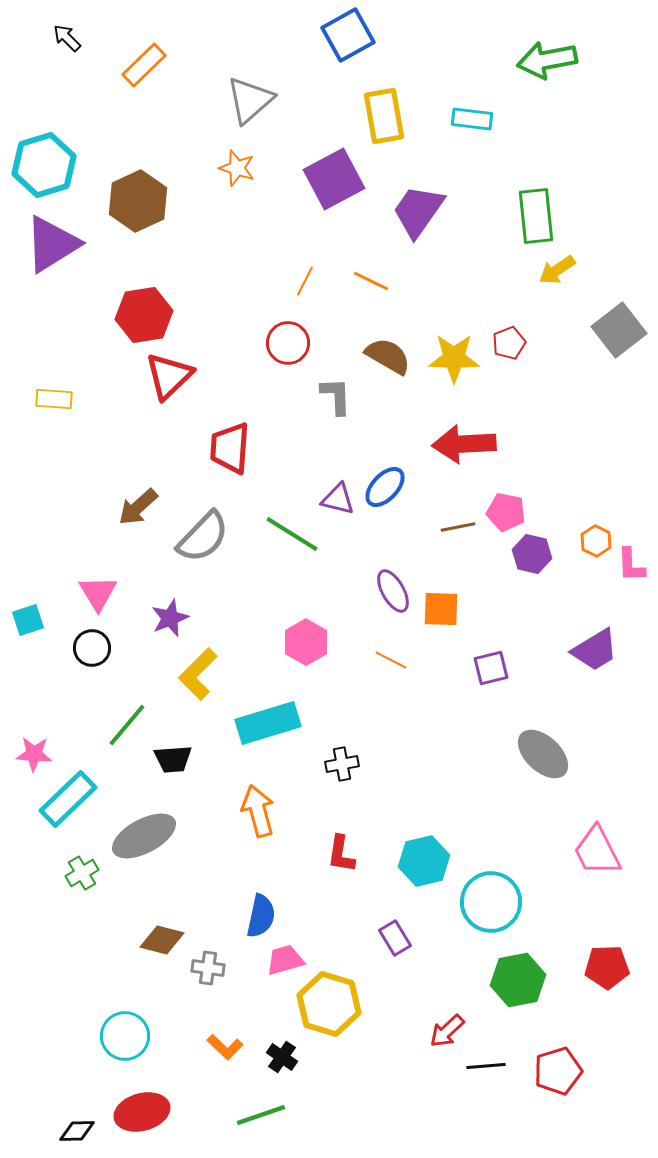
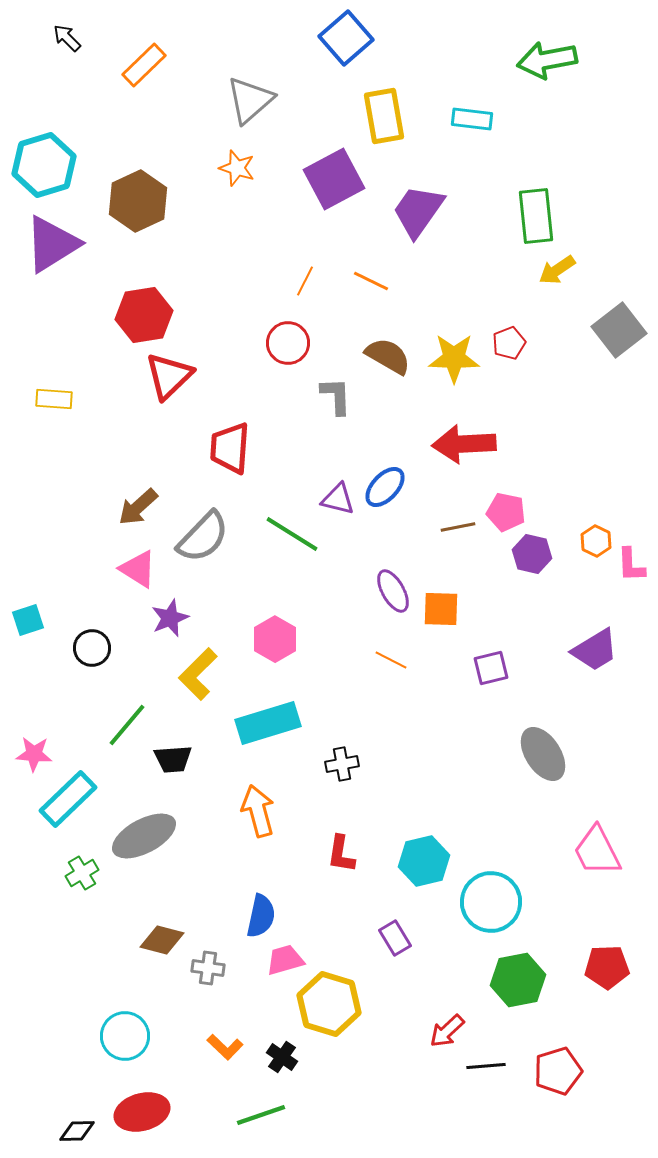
blue square at (348, 35): moved 2 px left, 3 px down; rotated 12 degrees counterclockwise
pink triangle at (98, 593): moved 40 px right, 24 px up; rotated 27 degrees counterclockwise
pink hexagon at (306, 642): moved 31 px left, 3 px up
gray ellipse at (543, 754): rotated 14 degrees clockwise
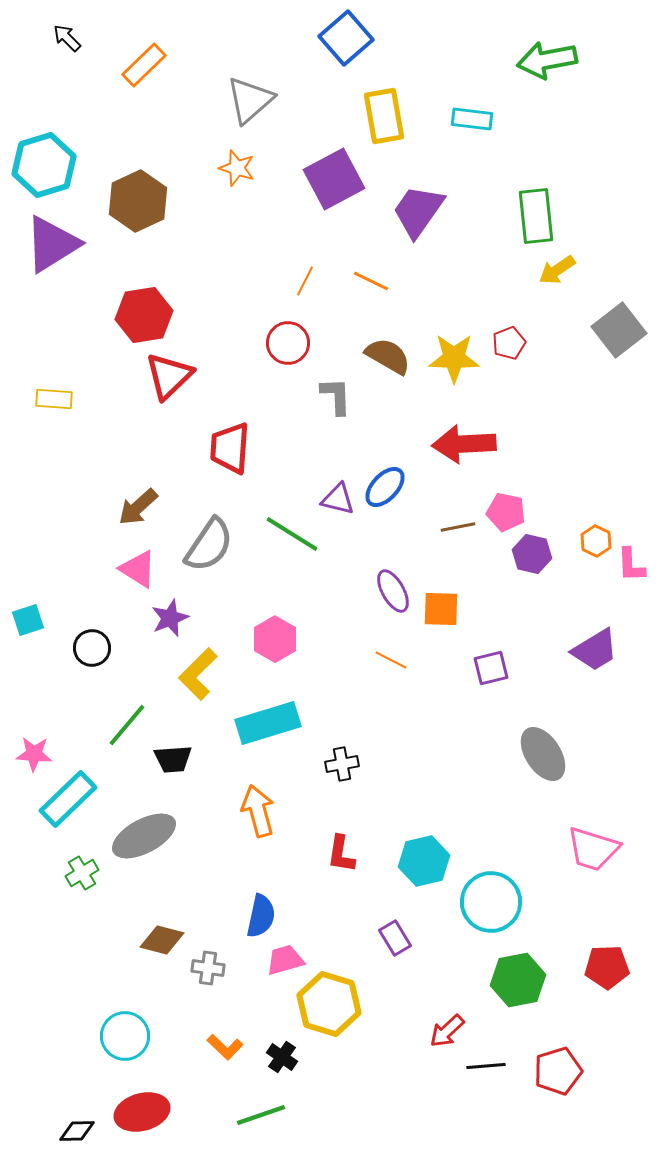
gray semicircle at (203, 537): moved 6 px right, 8 px down; rotated 10 degrees counterclockwise
pink trapezoid at (597, 851): moved 4 px left, 2 px up; rotated 46 degrees counterclockwise
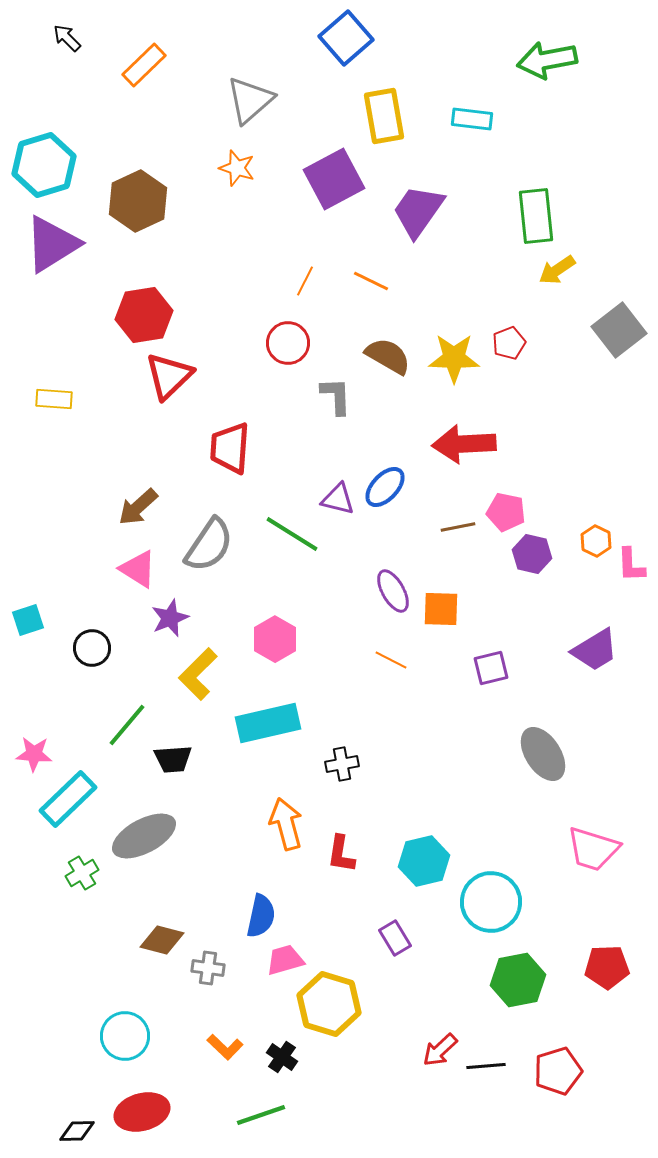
cyan rectangle at (268, 723): rotated 4 degrees clockwise
orange arrow at (258, 811): moved 28 px right, 13 px down
red arrow at (447, 1031): moved 7 px left, 19 px down
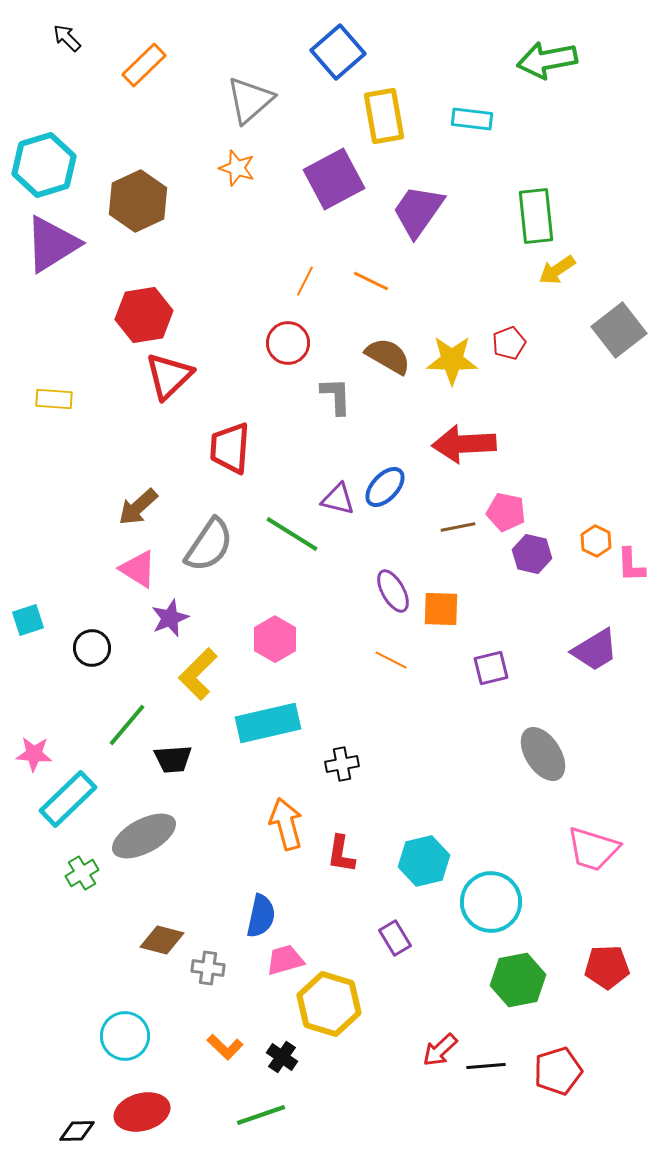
blue square at (346, 38): moved 8 px left, 14 px down
yellow star at (454, 358): moved 2 px left, 2 px down
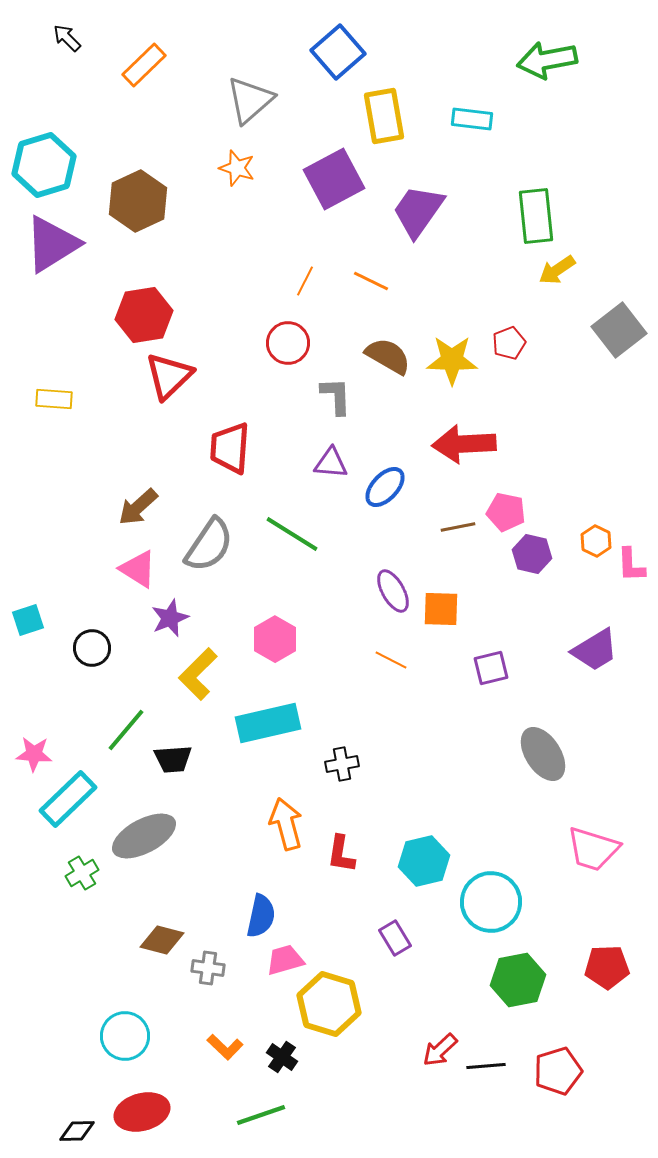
purple triangle at (338, 499): moved 7 px left, 36 px up; rotated 9 degrees counterclockwise
green line at (127, 725): moved 1 px left, 5 px down
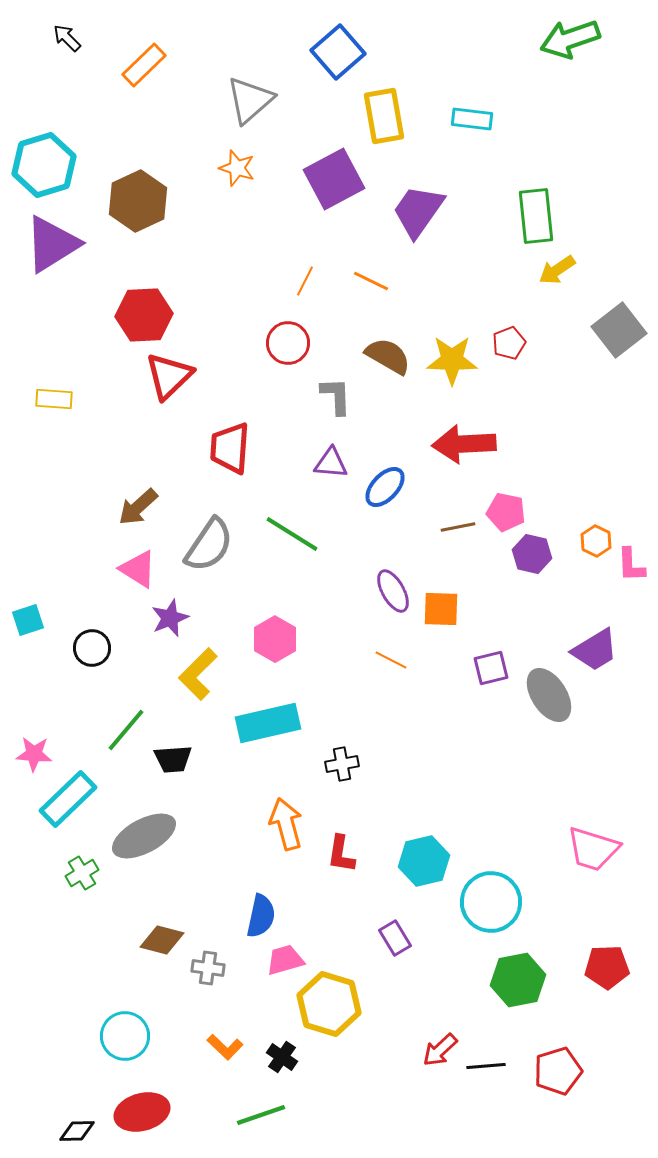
green arrow at (547, 60): moved 23 px right, 21 px up; rotated 8 degrees counterclockwise
red hexagon at (144, 315): rotated 6 degrees clockwise
gray ellipse at (543, 754): moved 6 px right, 59 px up
